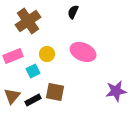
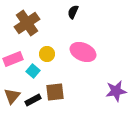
brown cross: moved 1 px left, 2 px down
pink rectangle: moved 3 px down
cyan square: rotated 24 degrees counterclockwise
brown square: rotated 18 degrees counterclockwise
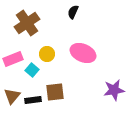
pink ellipse: moved 1 px down
cyan square: moved 1 px left, 1 px up
purple star: moved 2 px left, 1 px up
black rectangle: rotated 21 degrees clockwise
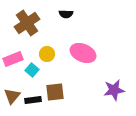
black semicircle: moved 7 px left, 2 px down; rotated 112 degrees counterclockwise
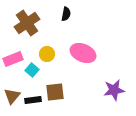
black semicircle: rotated 80 degrees counterclockwise
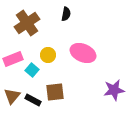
yellow circle: moved 1 px right, 1 px down
black rectangle: rotated 35 degrees clockwise
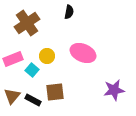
black semicircle: moved 3 px right, 2 px up
yellow circle: moved 1 px left, 1 px down
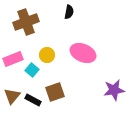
brown cross: moved 1 px left, 1 px up; rotated 15 degrees clockwise
yellow circle: moved 1 px up
brown square: rotated 12 degrees counterclockwise
